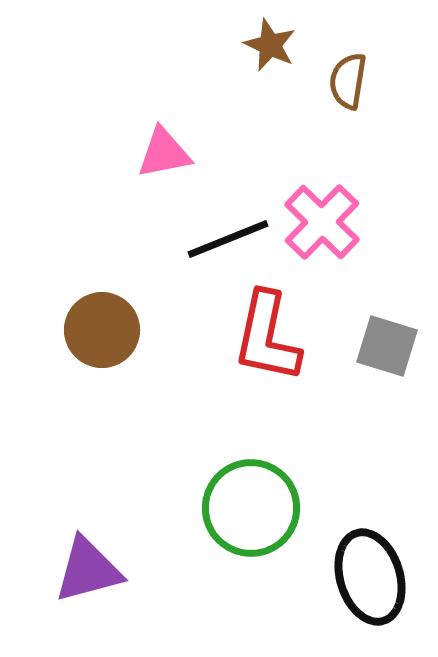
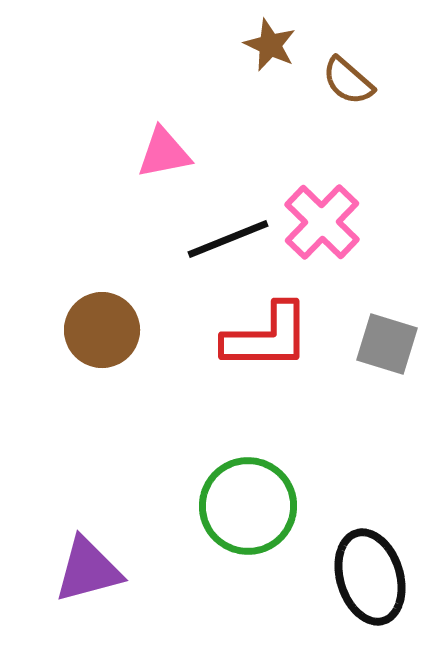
brown semicircle: rotated 58 degrees counterclockwise
red L-shape: rotated 102 degrees counterclockwise
gray square: moved 2 px up
green circle: moved 3 px left, 2 px up
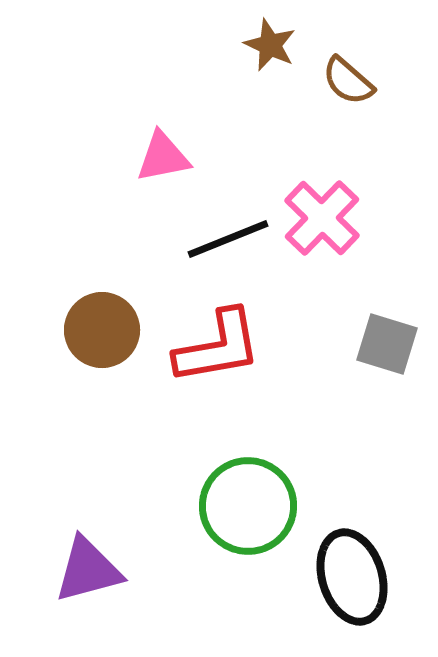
pink triangle: moved 1 px left, 4 px down
pink cross: moved 4 px up
red L-shape: moved 49 px left, 10 px down; rotated 10 degrees counterclockwise
black ellipse: moved 18 px left
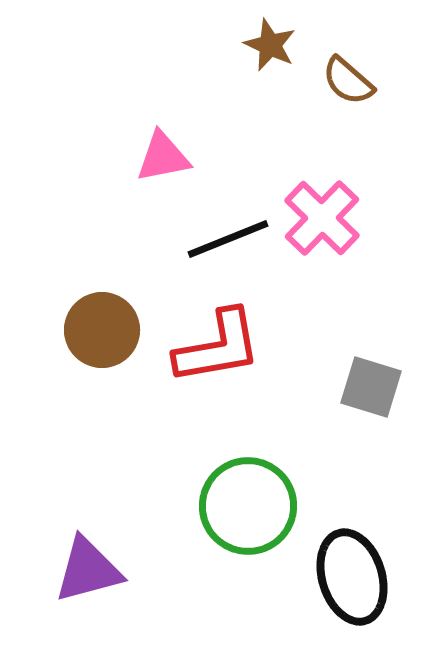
gray square: moved 16 px left, 43 px down
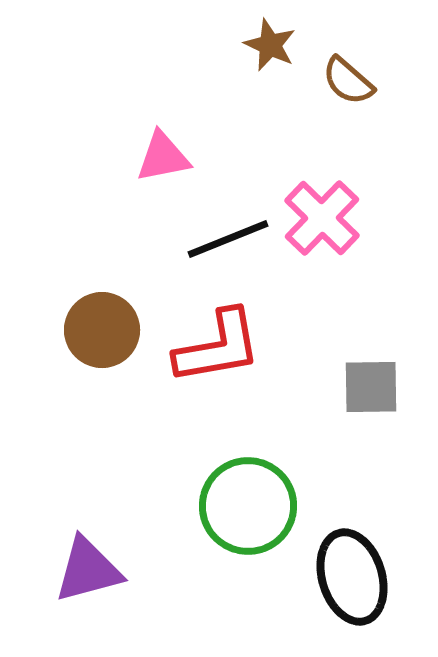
gray square: rotated 18 degrees counterclockwise
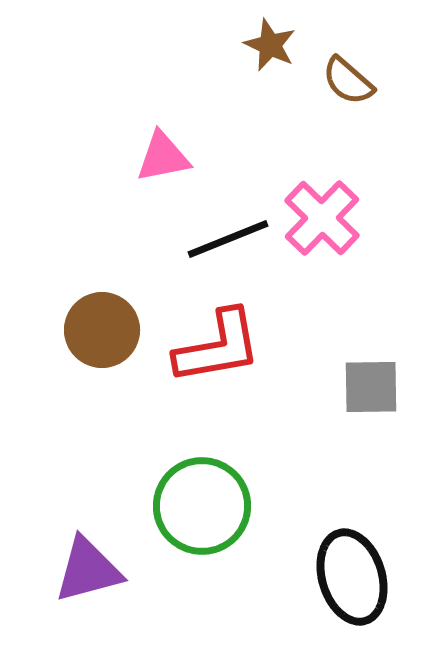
green circle: moved 46 px left
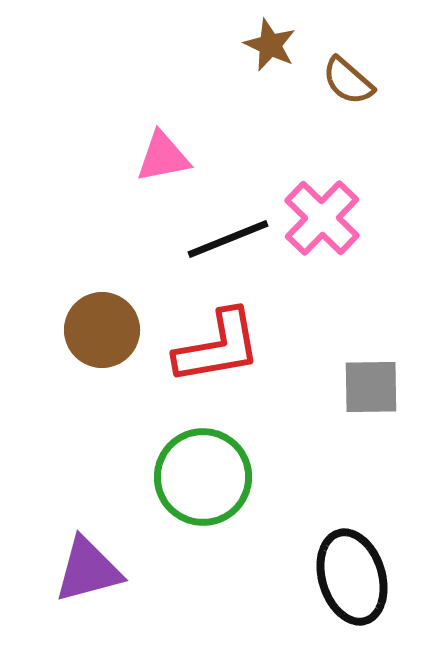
green circle: moved 1 px right, 29 px up
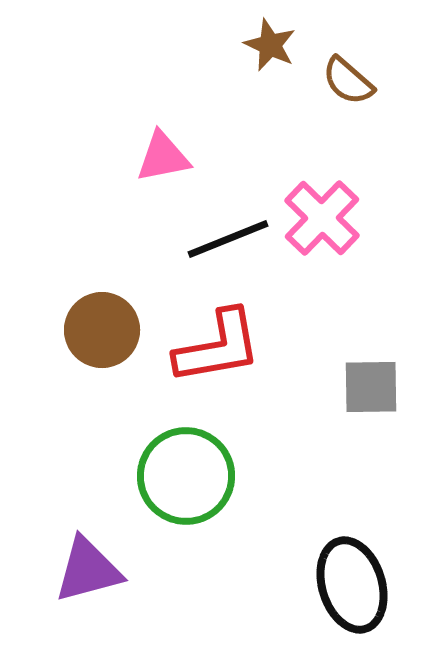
green circle: moved 17 px left, 1 px up
black ellipse: moved 8 px down
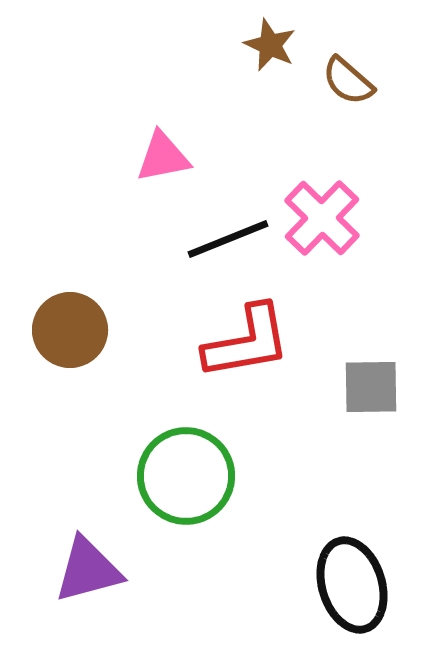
brown circle: moved 32 px left
red L-shape: moved 29 px right, 5 px up
